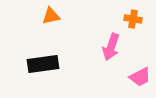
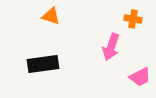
orange triangle: rotated 30 degrees clockwise
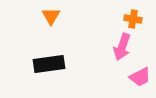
orange triangle: rotated 42 degrees clockwise
pink arrow: moved 11 px right
black rectangle: moved 6 px right
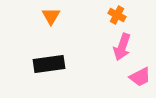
orange cross: moved 16 px left, 4 px up; rotated 18 degrees clockwise
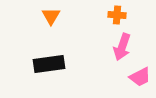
orange cross: rotated 24 degrees counterclockwise
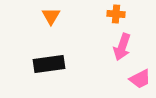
orange cross: moved 1 px left, 1 px up
pink trapezoid: moved 2 px down
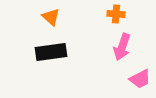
orange triangle: moved 1 px down; rotated 18 degrees counterclockwise
black rectangle: moved 2 px right, 12 px up
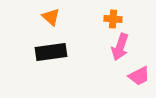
orange cross: moved 3 px left, 5 px down
pink arrow: moved 2 px left
pink trapezoid: moved 1 px left, 3 px up
